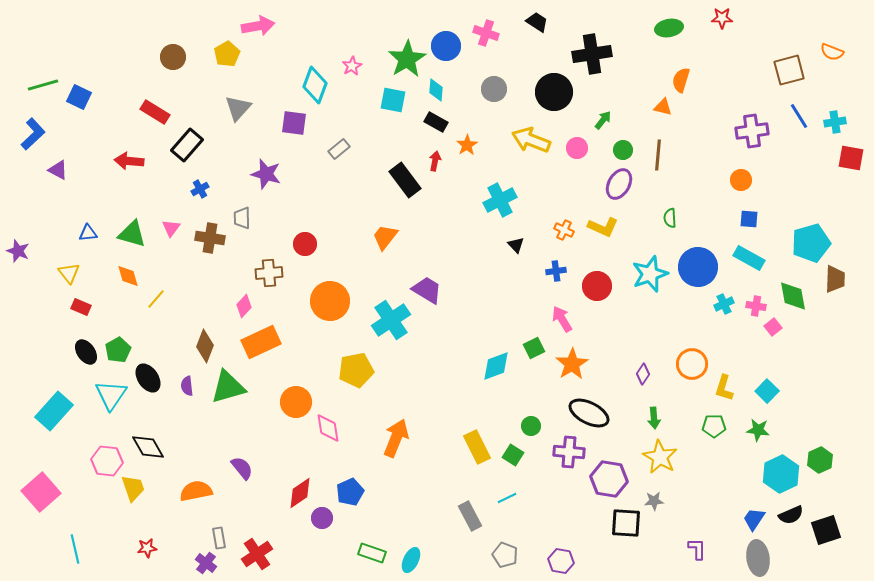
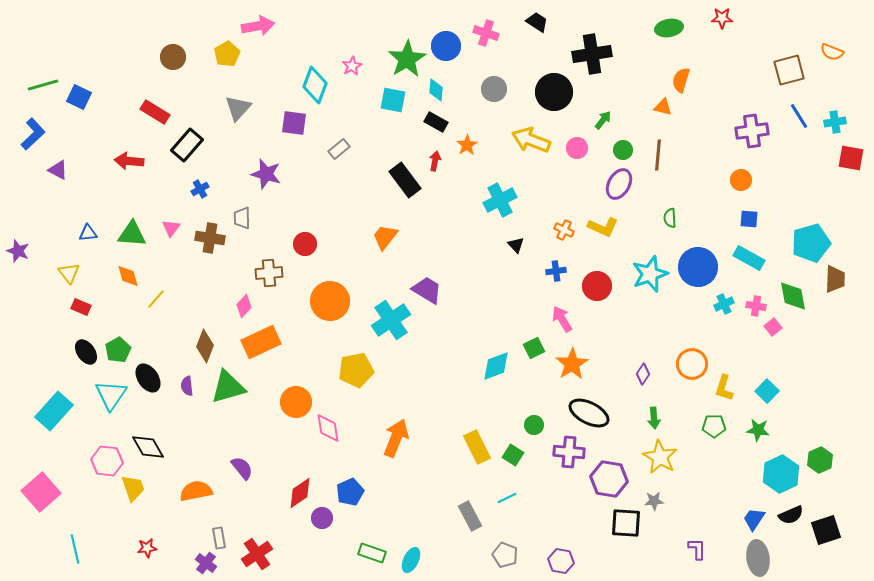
green triangle at (132, 234): rotated 12 degrees counterclockwise
green circle at (531, 426): moved 3 px right, 1 px up
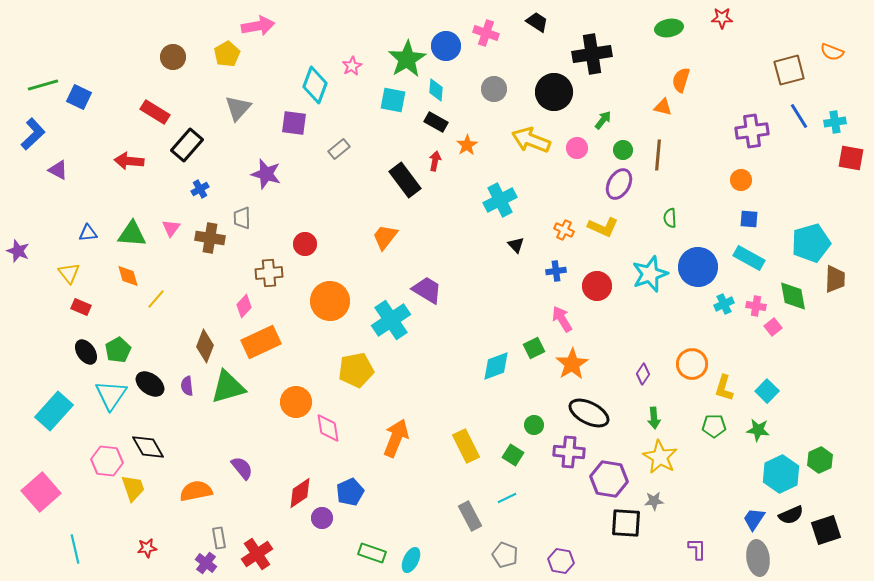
black ellipse at (148, 378): moved 2 px right, 6 px down; rotated 20 degrees counterclockwise
yellow rectangle at (477, 447): moved 11 px left, 1 px up
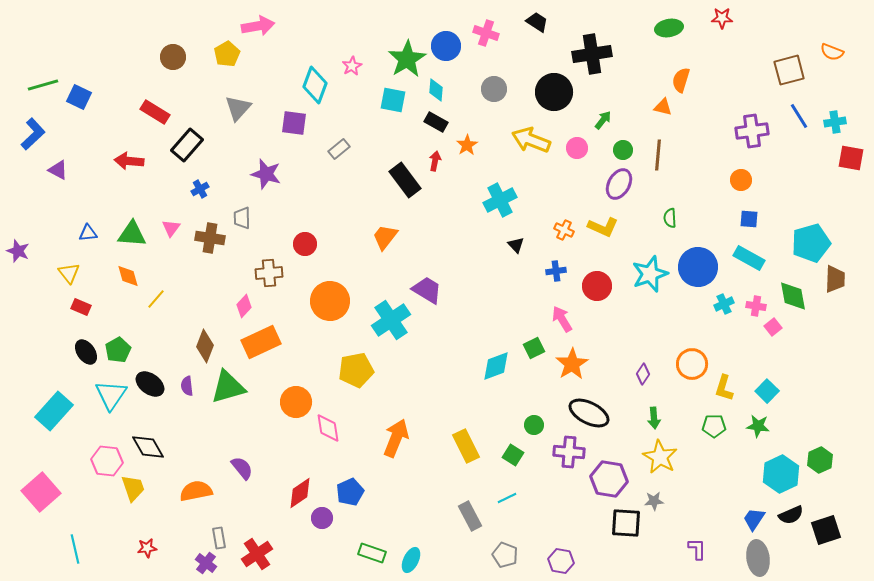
green star at (758, 430): moved 4 px up
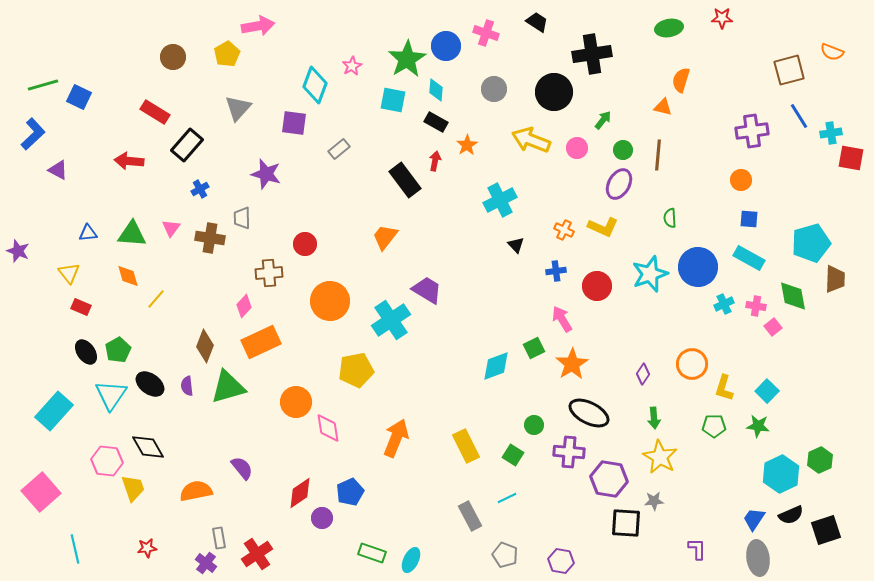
cyan cross at (835, 122): moved 4 px left, 11 px down
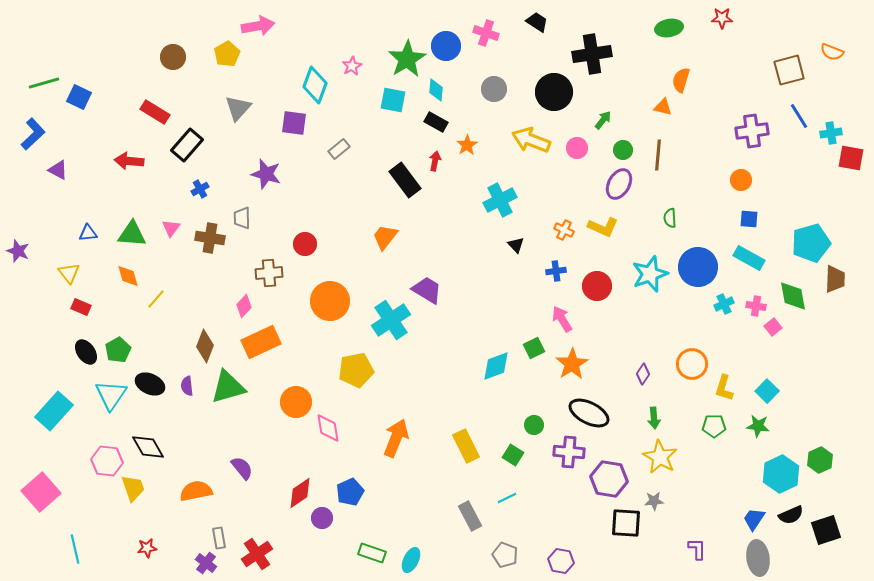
green line at (43, 85): moved 1 px right, 2 px up
black ellipse at (150, 384): rotated 12 degrees counterclockwise
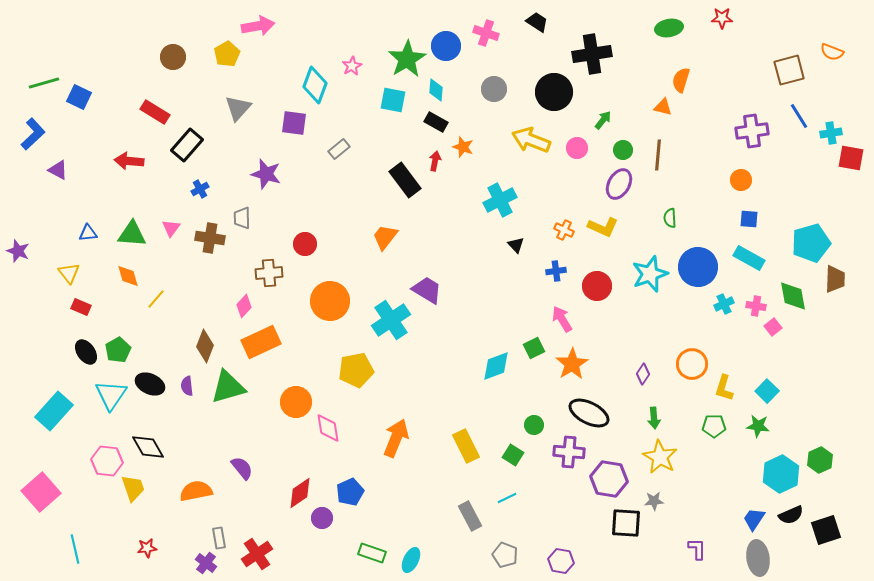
orange star at (467, 145): moved 4 px left, 2 px down; rotated 20 degrees counterclockwise
